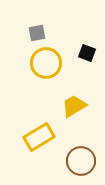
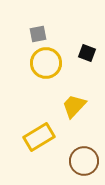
gray square: moved 1 px right, 1 px down
yellow trapezoid: rotated 16 degrees counterclockwise
brown circle: moved 3 px right
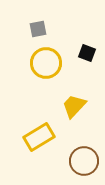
gray square: moved 5 px up
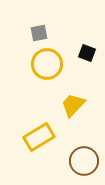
gray square: moved 1 px right, 4 px down
yellow circle: moved 1 px right, 1 px down
yellow trapezoid: moved 1 px left, 1 px up
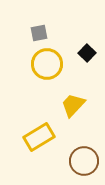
black square: rotated 24 degrees clockwise
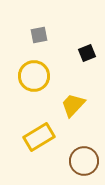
gray square: moved 2 px down
black square: rotated 24 degrees clockwise
yellow circle: moved 13 px left, 12 px down
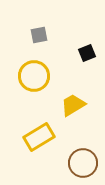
yellow trapezoid: rotated 16 degrees clockwise
brown circle: moved 1 px left, 2 px down
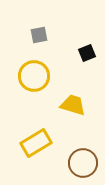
yellow trapezoid: rotated 48 degrees clockwise
yellow rectangle: moved 3 px left, 6 px down
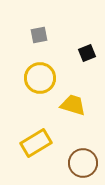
yellow circle: moved 6 px right, 2 px down
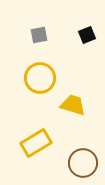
black square: moved 18 px up
